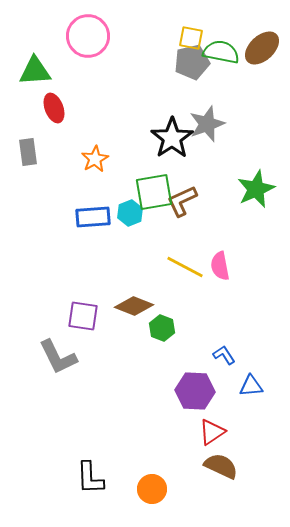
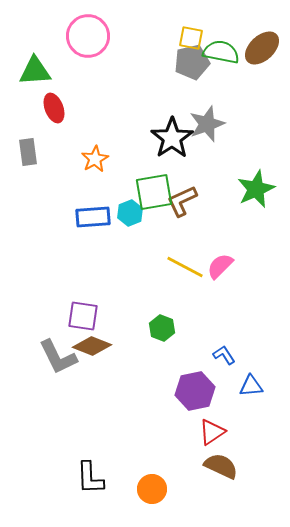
pink semicircle: rotated 56 degrees clockwise
brown diamond: moved 42 px left, 40 px down
purple hexagon: rotated 15 degrees counterclockwise
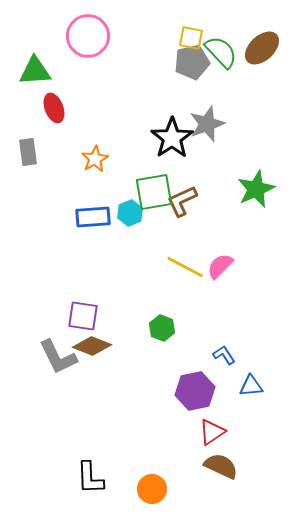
green semicircle: rotated 36 degrees clockwise
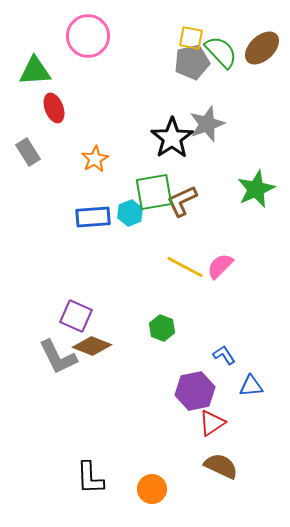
gray rectangle: rotated 24 degrees counterclockwise
purple square: moved 7 px left; rotated 16 degrees clockwise
red triangle: moved 9 px up
